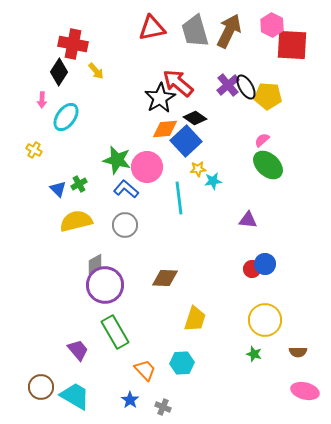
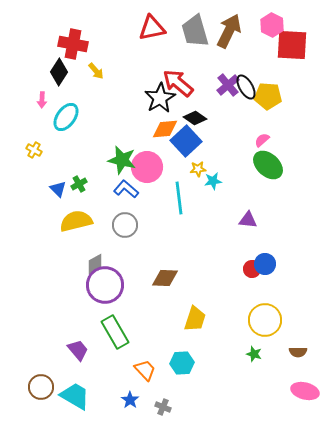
green star at (117, 160): moved 5 px right
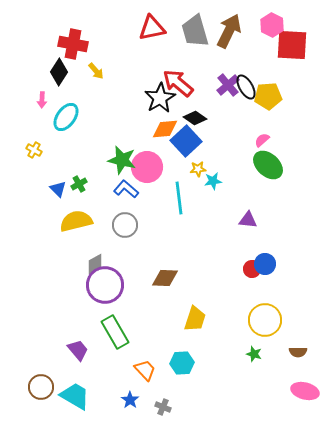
yellow pentagon at (268, 96): rotated 8 degrees counterclockwise
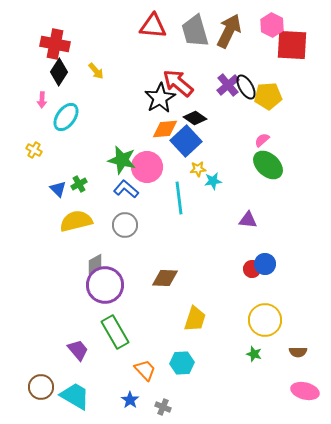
red triangle at (152, 28): moved 1 px right, 2 px up; rotated 16 degrees clockwise
red cross at (73, 44): moved 18 px left
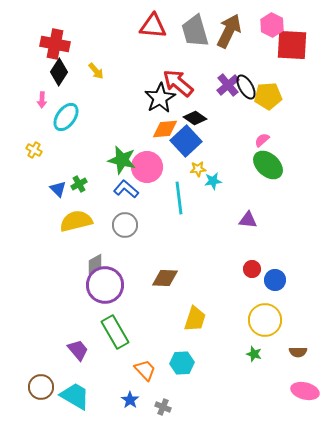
blue circle at (265, 264): moved 10 px right, 16 px down
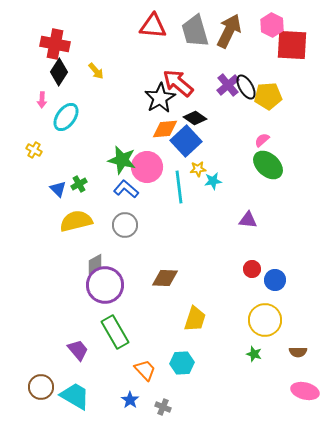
cyan line at (179, 198): moved 11 px up
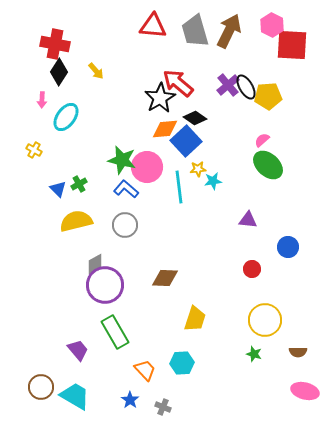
blue circle at (275, 280): moved 13 px right, 33 px up
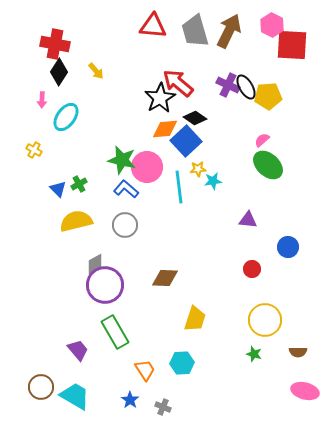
purple cross at (228, 85): rotated 25 degrees counterclockwise
orange trapezoid at (145, 370): rotated 10 degrees clockwise
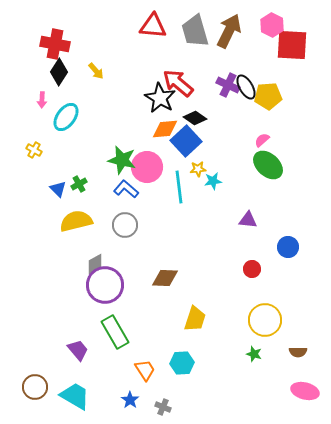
black star at (160, 98): rotated 12 degrees counterclockwise
brown circle at (41, 387): moved 6 px left
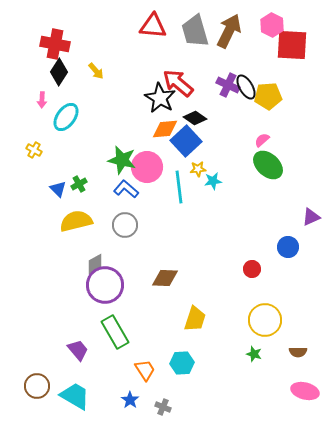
purple triangle at (248, 220): moved 63 px right, 3 px up; rotated 30 degrees counterclockwise
brown circle at (35, 387): moved 2 px right, 1 px up
